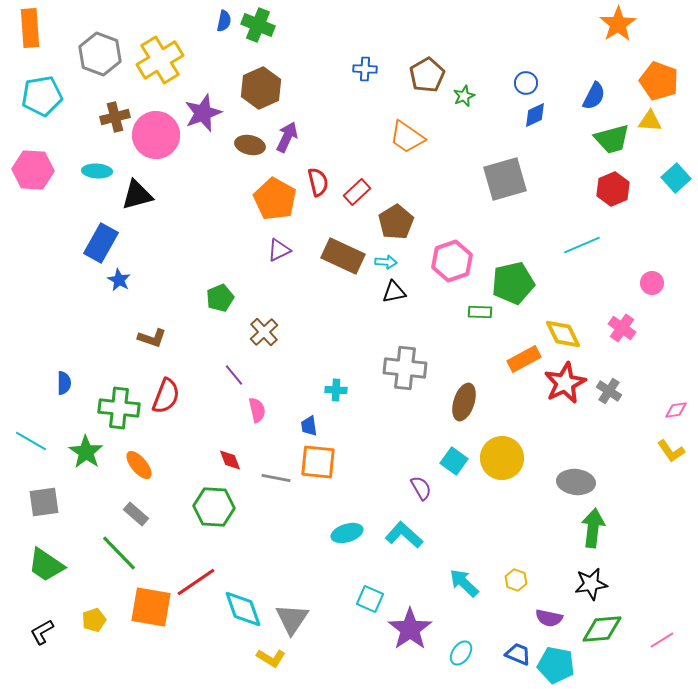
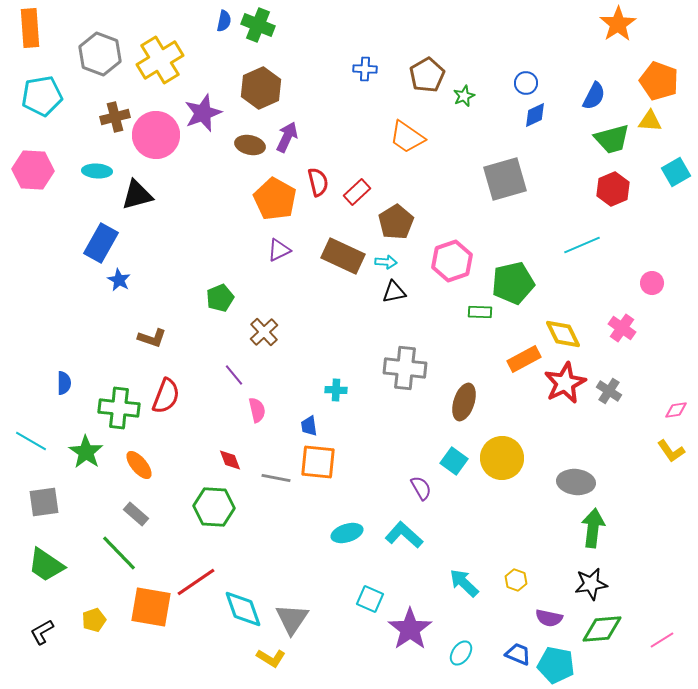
cyan square at (676, 178): moved 6 px up; rotated 12 degrees clockwise
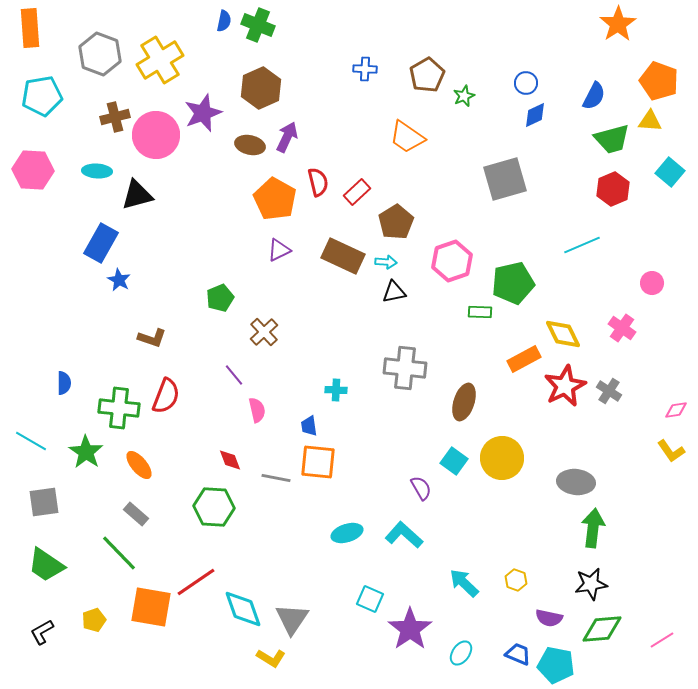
cyan square at (676, 172): moved 6 px left; rotated 20 degrees counterclockwise
red star at (565, 383): moved 3 px down
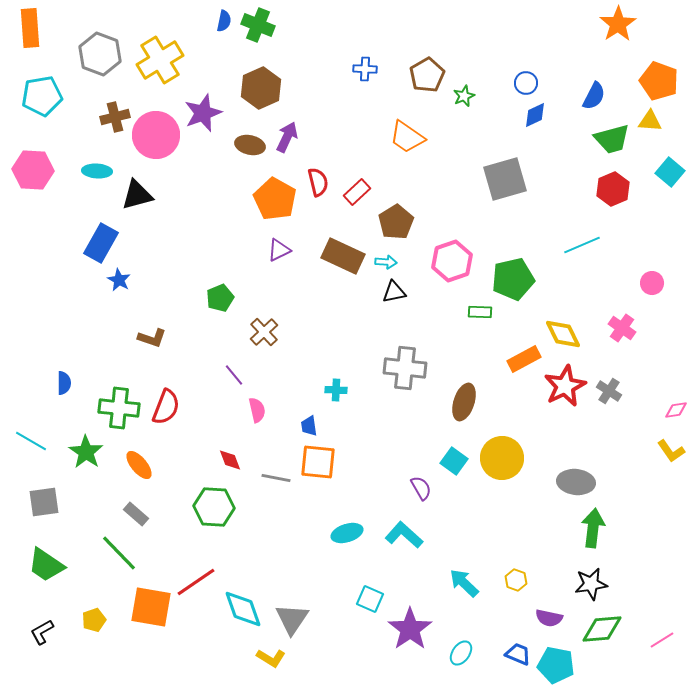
green pentagon at (513, 283): moved 4 px up
red semicircle at (166, 396): moved 11 px down
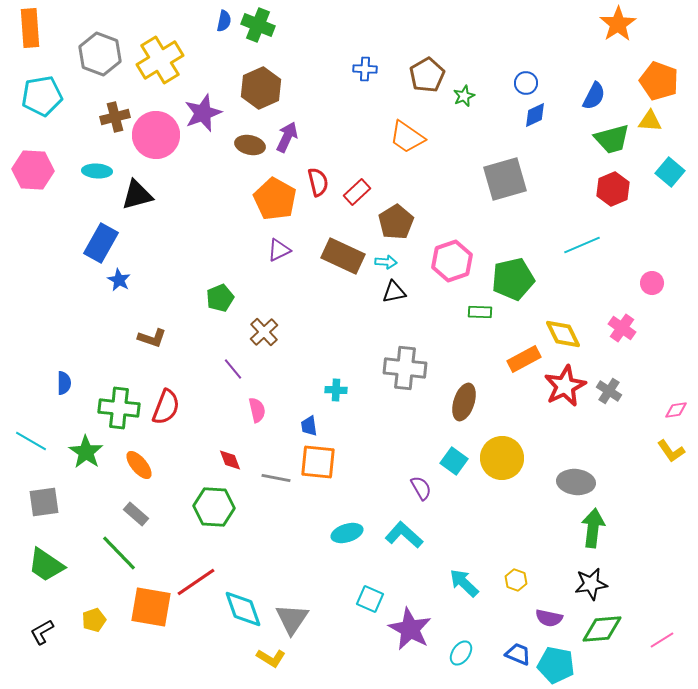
purple line at (234, 375): moved 1 px left, 6 px up
purple star at (410, 629): rotated 9 degrees counterclockwise
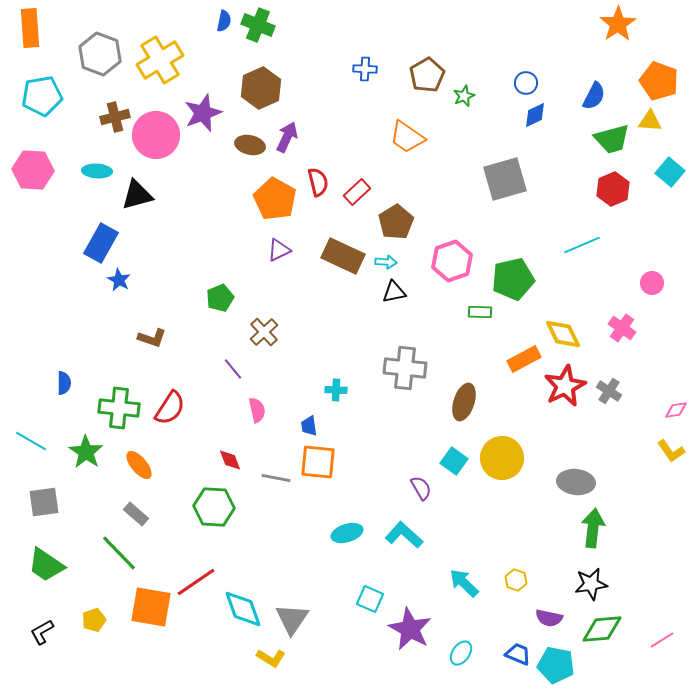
red semicircle at (166, 407): moved 4 px right, 1 px down; rotated 12 degrees clockwise
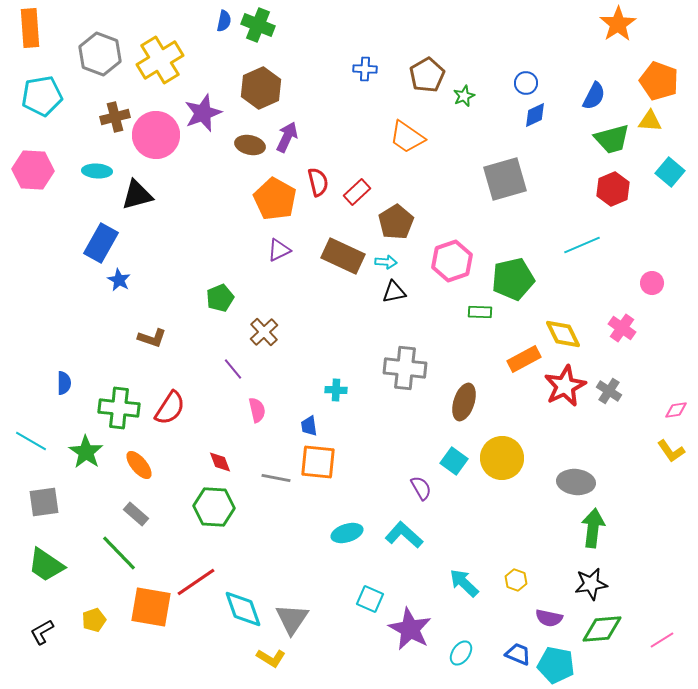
red diamond at (230, 460): moved 10 px left, 2 px down
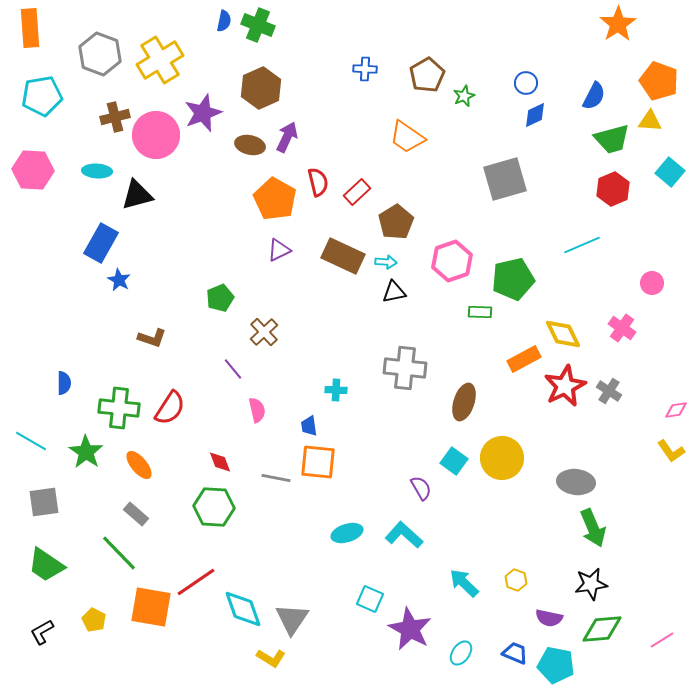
green arrow at (593, 528): rotated 150 degrees clockwise
yellow pentagon at (94, 620): rotated 25 degrees counterclockwise
blue trapezoid at (518, 654): moved 3 px left, 1 px up
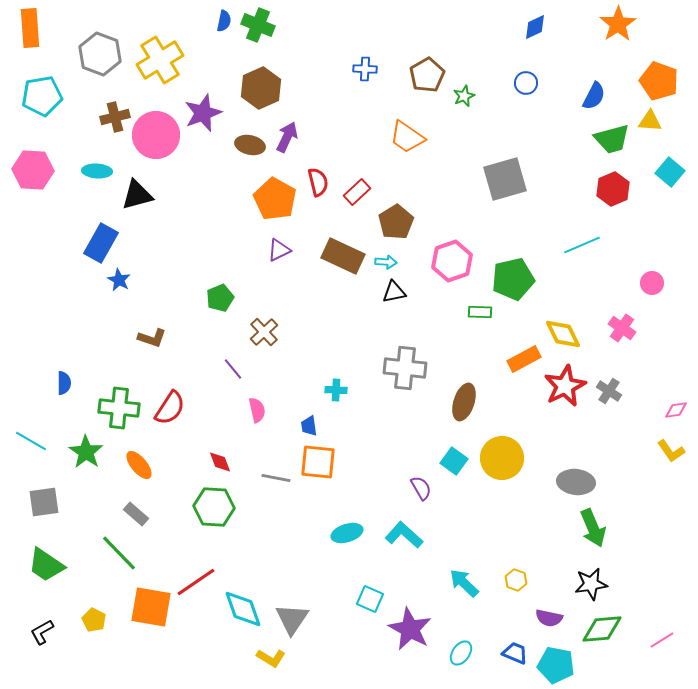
blue diamond at (535, 115): moved 88 px up
